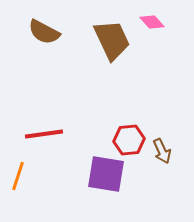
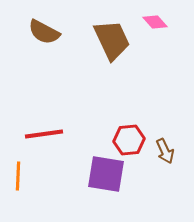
pink diamond: moved 3 px right
brown arrow: moved 3 px right
orange line: rotated 16 degrees counterclockwise
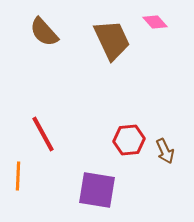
brown semicircle: rotated 20 degrees clockwise
red line: moved 1 px left; rotated 69 degrees clockwise
purple square: moved 9 px left, 16 px down
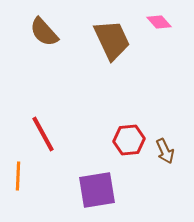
pink diamond: moved 4 px right
purple square: rotated 18 degrees counterclockwise
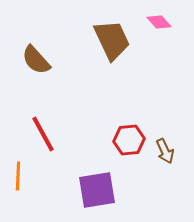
brown semicircle: moved 8 px left, 28 px down
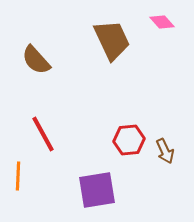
pink diamond: moved 3 px right
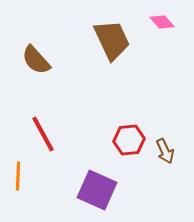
purple square: rotated 33 degrees clockwise
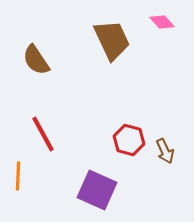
brown semicircle: rotated 8 degrees clockwise
red hexagon: rotated 20 degrees clockwise
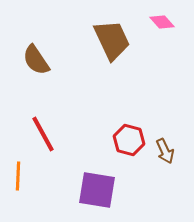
purple square: rotated 15 degrees counterclockwise
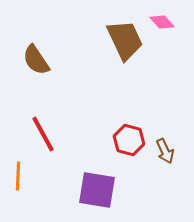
brown trapezoid: moved 13 px right
